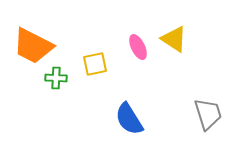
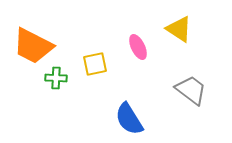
yellow triangle: moved 5 px right, 10 px up
gray trapezoid: moved 17 px left, 24 px up; rotated 36 degrees counterclockwise
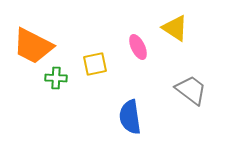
yellow triangle: moved 4 px left, 1 px up
blue semicircle: moved 1 px right, 2 px up; rotated 24 degrees clockwise
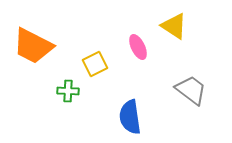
yellow triangle: moved 1 px left, 2 px up
yellow square: rotated 15 degrees counterclockwise
green cross: moved 12 px right, 13 px down
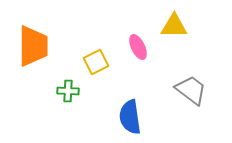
yellow triangle: rotated 32 degrees counterclockwise
orange trapezoid: rotated 117 degrees counterclockwise
yellow square: moved 1 px right, 2 px up
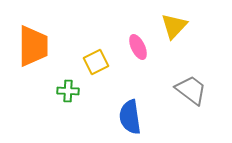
yellow triangle: rotated 48 degrees counterclockwise
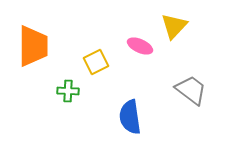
pink ellipse: moved 2 px right, 1 px up; rotated 40 degrees counterclockwise
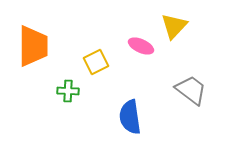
pink ellipse: moved 1 px right
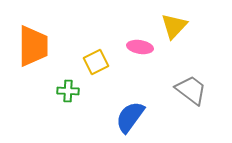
pink ellipse: moved 1 px left, 1 px down; rotated 15 degrees counterclockwise
blue semicircle: rotated 44 degrees clockwise
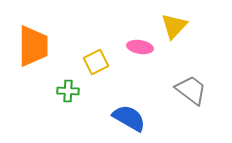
blue semicircle: moved 1 px left, 1 px down; rotated 84 degrees clockwise
